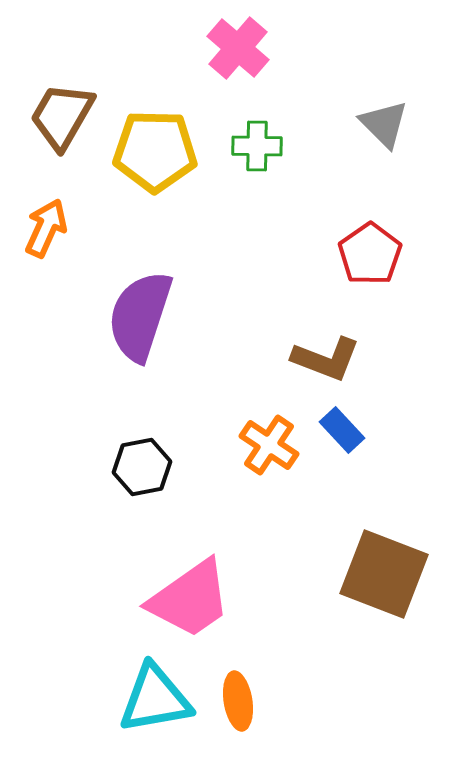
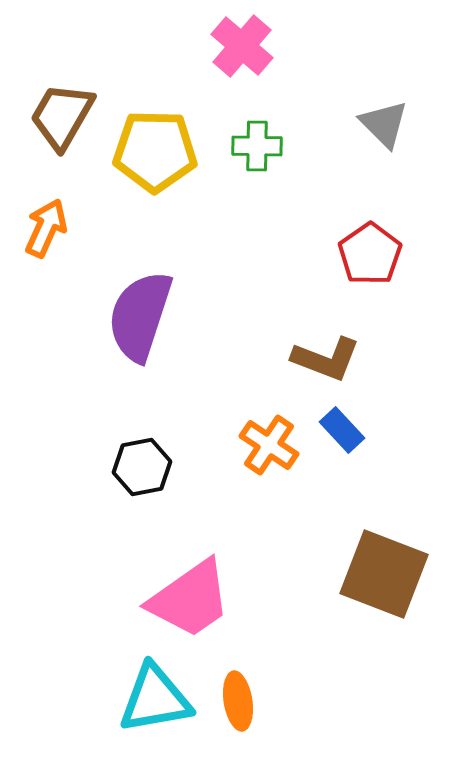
pink cross: moved 4 px right, 2 px up
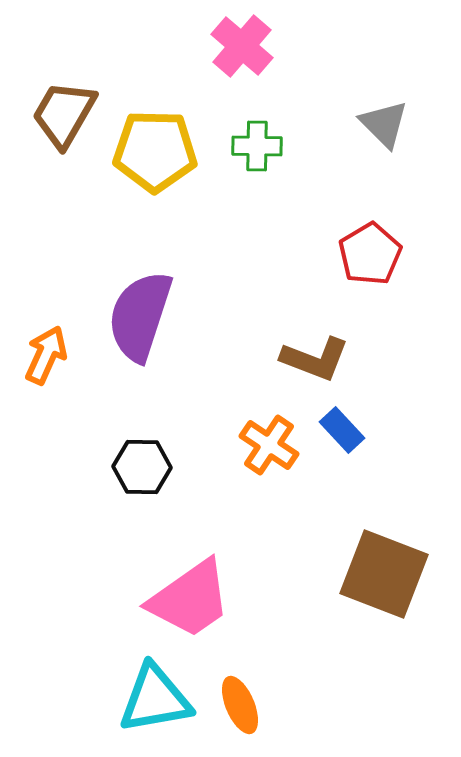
brown trapezoid: moved 2 px right, 2 px up
orange arrow: moved 127 px down
red pentagon: rotated 4 degrees clockwise
brown L-shape: moved 11 px left
black hexagon: rotated 12 degrees clockwise
orange ellipse: moved 2 px right, 4 px down; rotated 14 degrees counterclockwise
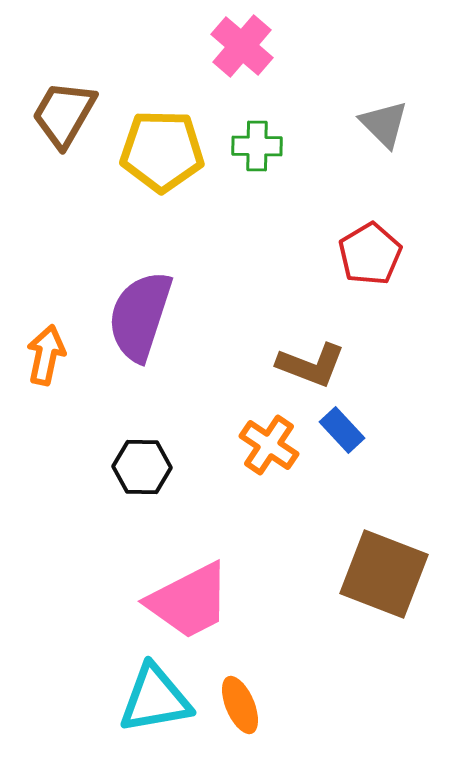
yellow pentagon: moved 7 px right
orange arrow: rotated 12 degrees counterclockwise
brown L-shape: moved 4 px left, 6 px down
pink trapezoid: moved 1 px left, 2 px down; rotated 8 degrees clockwise
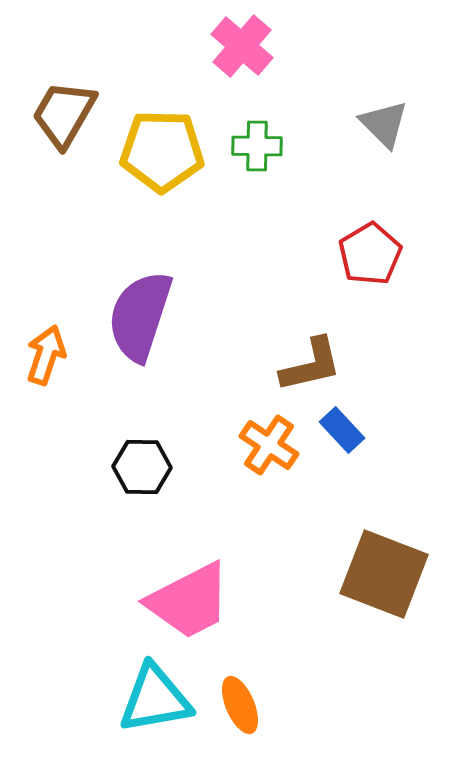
orange arrow: rotated 6 degrees clockwise
brown L-shape: rotated 34 degrees counterclockwise
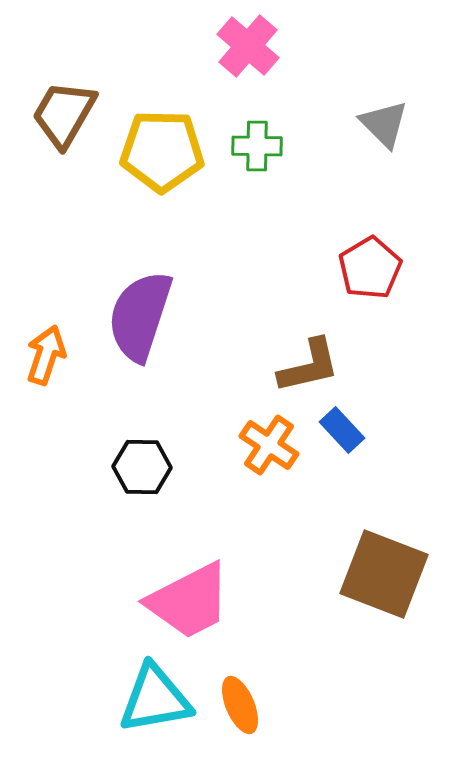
pink cross: moved 6 px right
red pentagon: moved 14 px down
brown L-shape: moved 2 px left, 1 px down
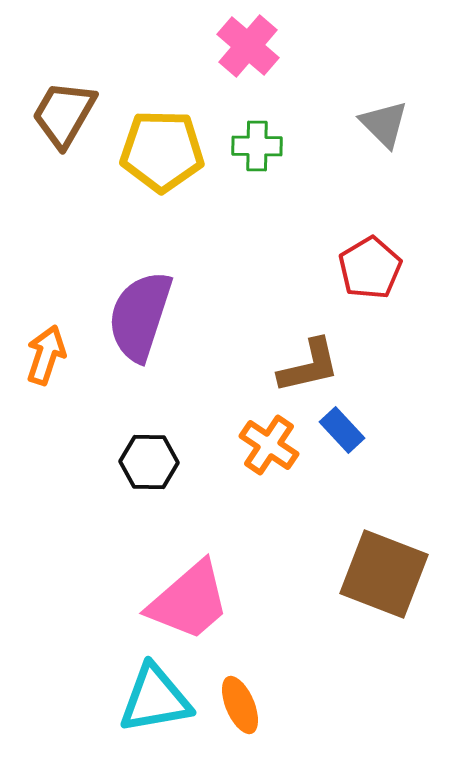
black hexagon: moved 7 px right, 5 px up
pink trapezoid: rotated 14 degrees counterclockwise
